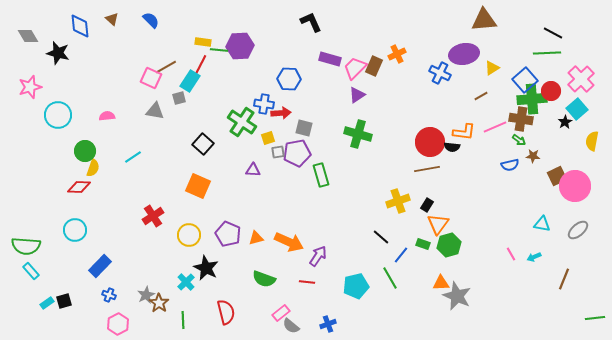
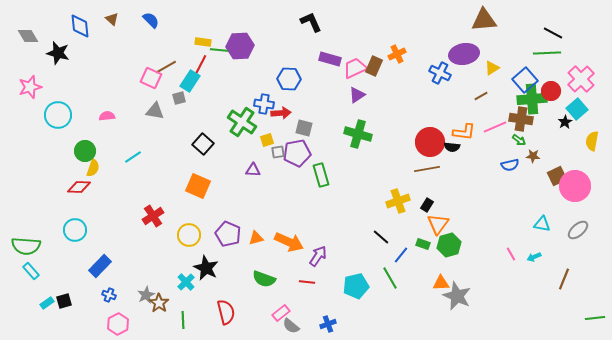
pink trapezoid at (355, 68): rotated 20 degrees clockwise
yellow square at (268, 138): moved 1 px left, 2 px down
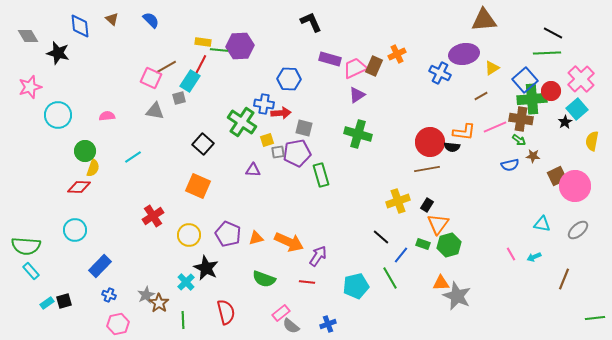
pink hexagon at (118, 324): rotated 15 degrees clockwise
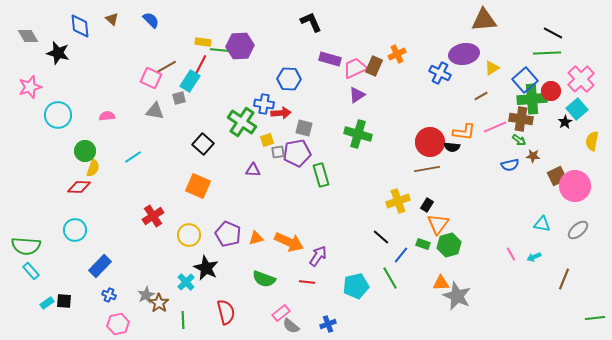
black square at (64, 301): rotated 21 degrees clockwise
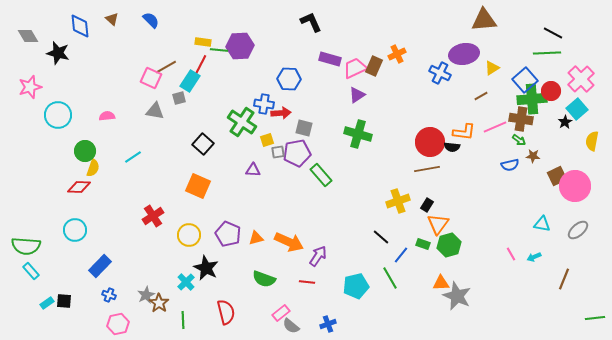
green rectangle at (321, 175): rotated 25 degrees counterclockwise
